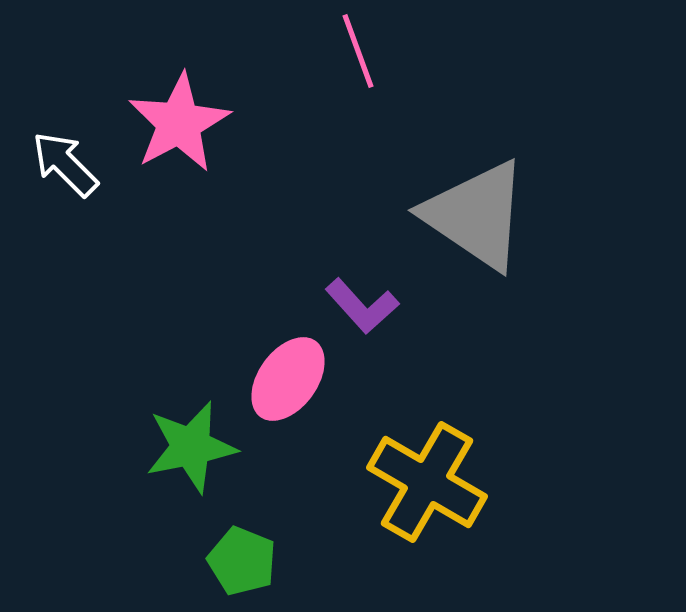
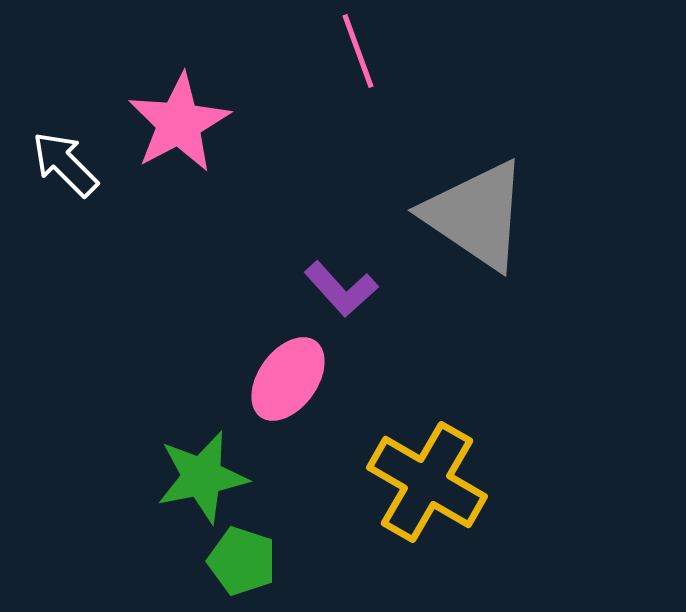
purple L-shape: moved 21 px left, 17 px up
green star: moved 11 px right, 30 px down
green pentagon: rotated 4 degrees counterclockwise
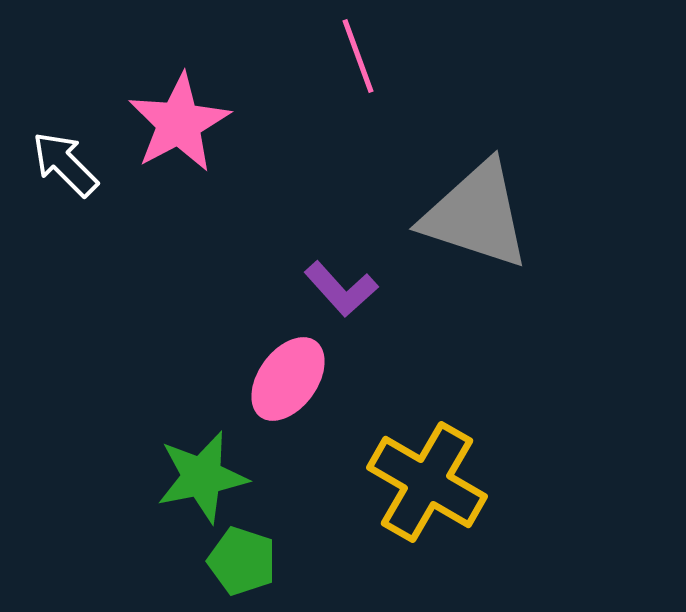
pink line: moved 5 px down
gray triangle: rotated 16 degrees counterclockwise
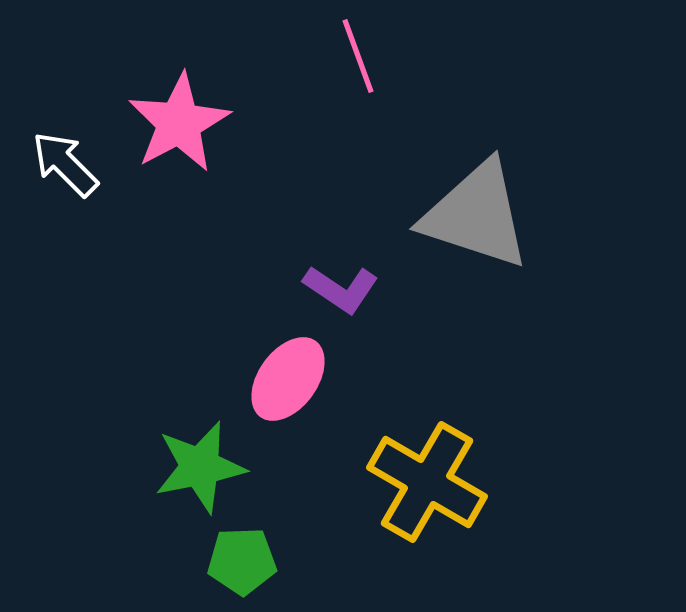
purple L-shape: rotated 14 degrees counterclockwise
green star: moved 2 px left, 10 px up
green pentagon: rotated 20 degrees counterclockwise
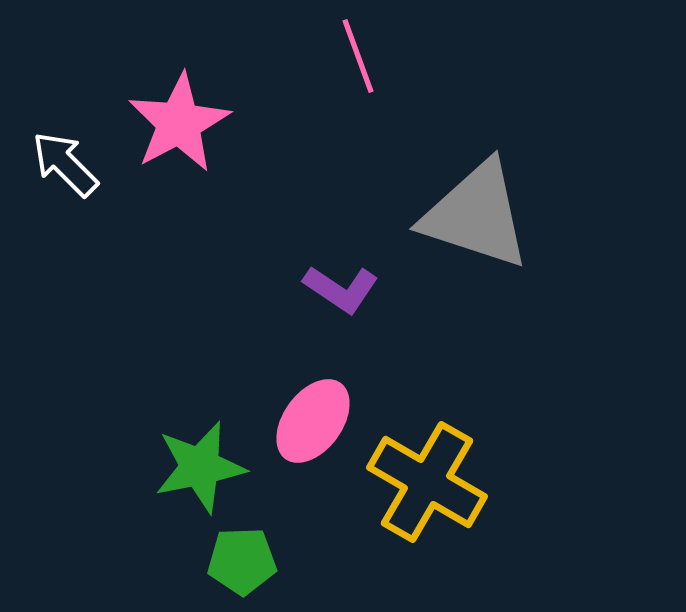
pink ellipse: moved 25 px right, 42 px down
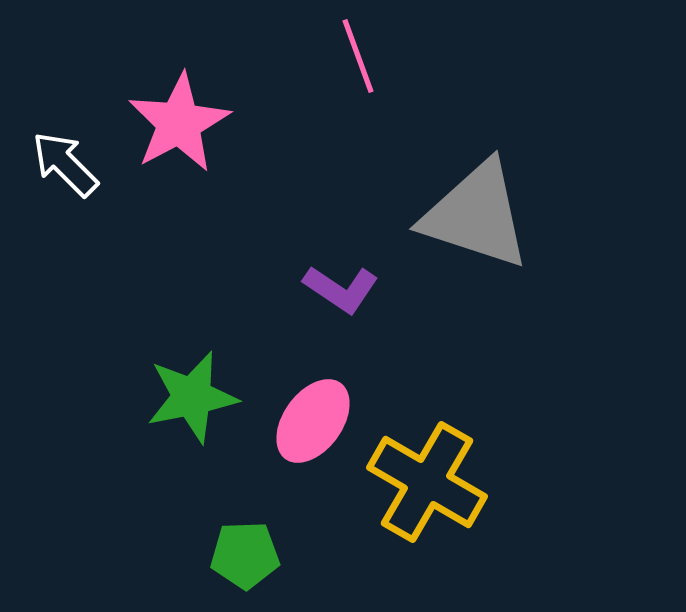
green star: moved 8 px left, 70 px up
green pentagon: moved 3 px right, 6 px up
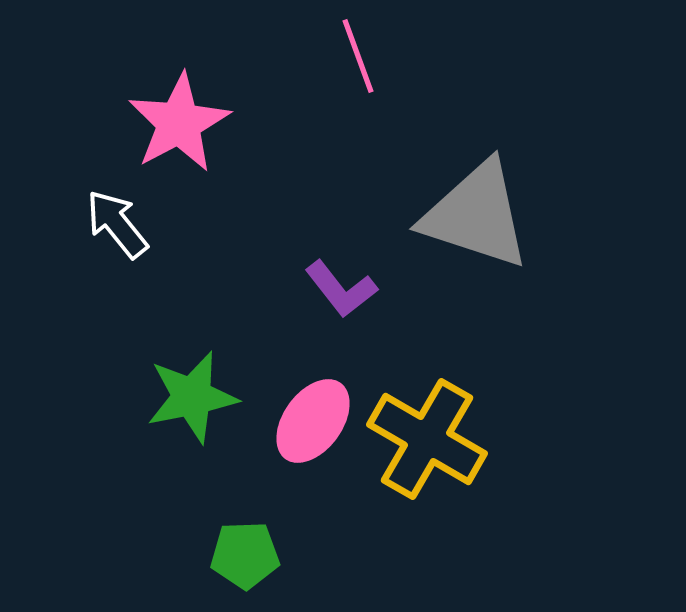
white arrow: moved 52 px right, 60 px down; rotated 6 degrees clockwise
purple L-shape: rotated 18 degrees clockwise
yellow cross: moved 43 px up
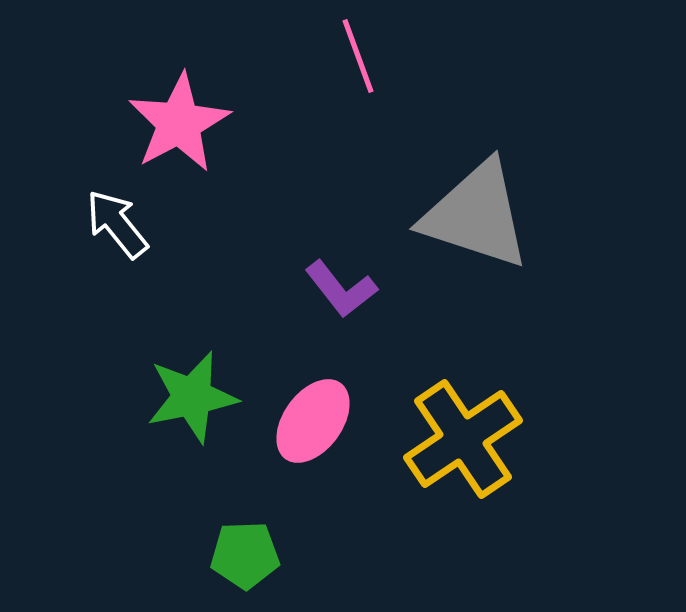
yellow cross: moved 36 px right; rotated 26 degrees clockwise
